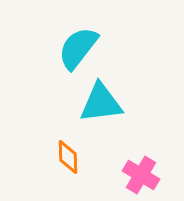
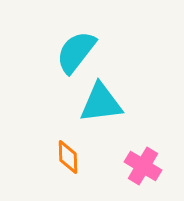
cyan semicircle: moved 2 px left, 4 px down
pink cross: moved 2 px right, 9 px up
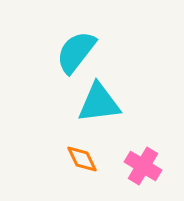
cyan triangle: moved 2 px left
orange diamond: moved 14 px right, 2 px down; rotated 24 degrees counterclockwise
